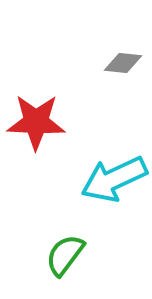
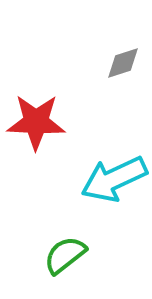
gray diamond: rotated 24 degrees counterclockwise
green semicircle: rotated 15 degrees clockwise
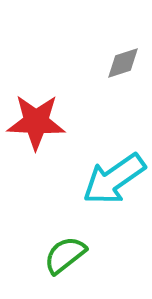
cyan arrow: rotated 10 degrees counterclockwise
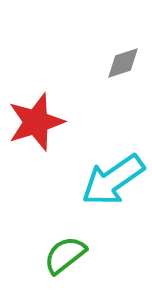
red star: rotated 20 degrees counterclockwise
cyan arrow: moved 1 px left, 1 px down
